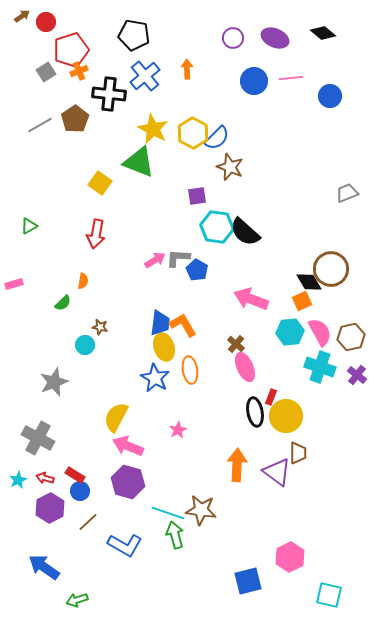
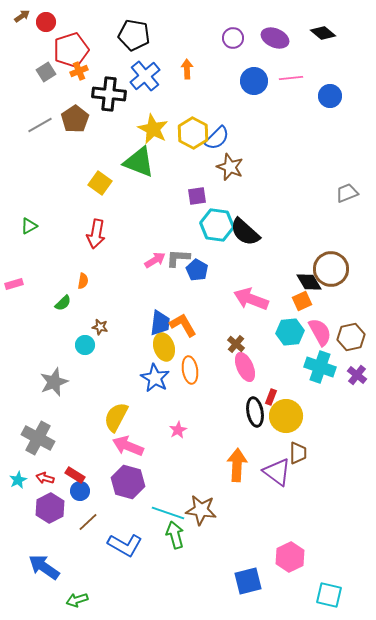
cyan hexagon at (217, 227): moved 2 px up
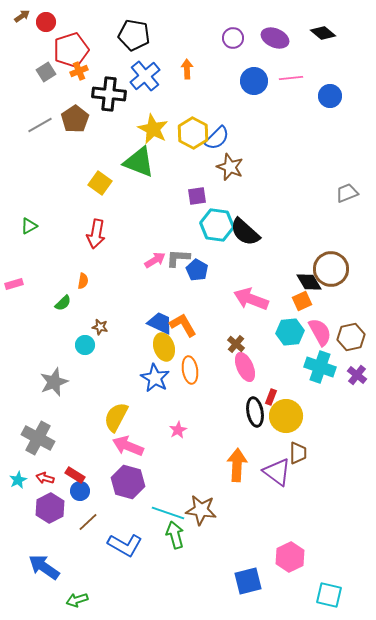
blue trapezoid at (160, 323): rotated 72 degrees counterclockwise
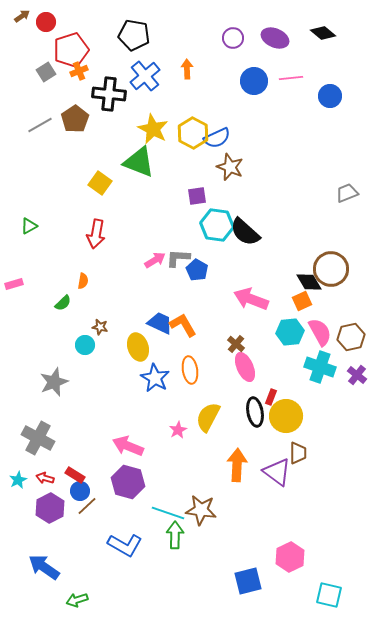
blue semicircle at (217, 138): rotated 20 degrees clockwise
yellow ellipse at (164, 347): moved 26 px left
yellow semicircle at (116, 417): moved 92 px right
brown line at (88, 522): moved 1 px left, 16 px up
green arrow at (175, 535): rotated 16 degrees clockwise
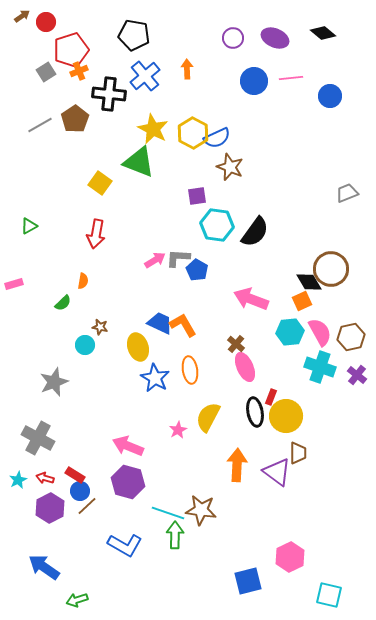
black semicircle at (245, 232): moved 10 px right; rotated 96 degrees counterclockwise
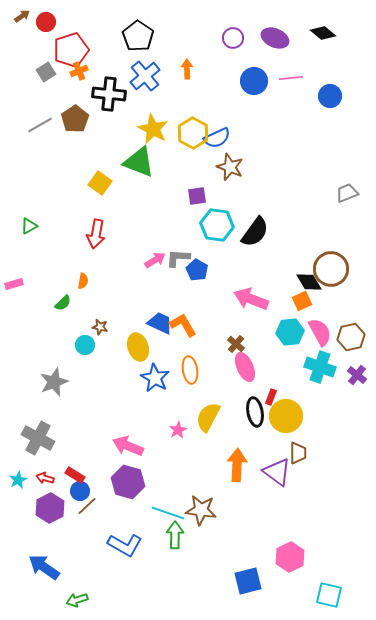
black pentagon at (134, 35): moved 4 px right, 1 px down; rotated 24 degrees clockwise
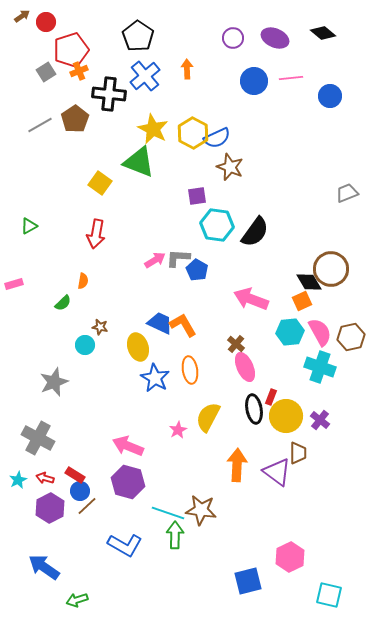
purple cross at (357, 375): moved 37 px left, 45 px down
black ellipse at (255, 412): moved 1 px left, 3 px up
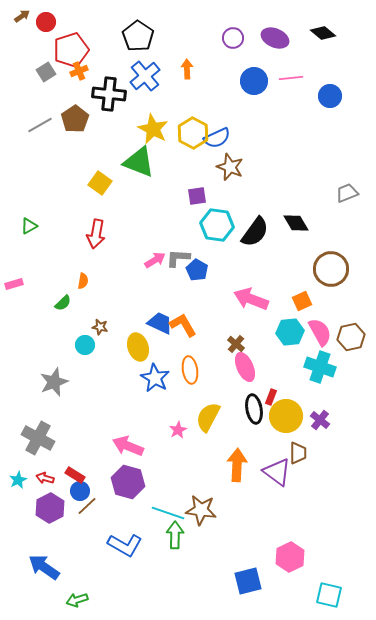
black diamond at (309, 282): moved 13 px left, 59 px up
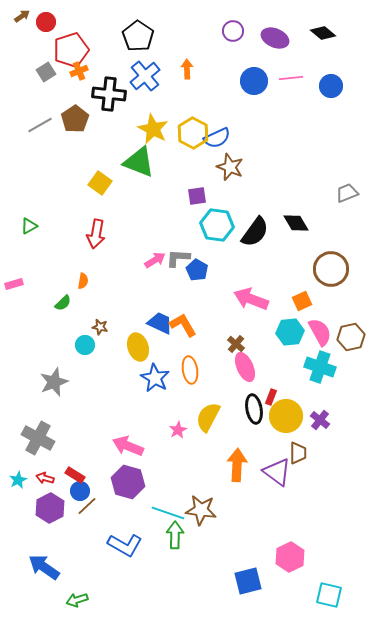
purple circle at (233, 38): moved 7 px up
blue circle at (330, 96): moved 1 px right, 10 px up
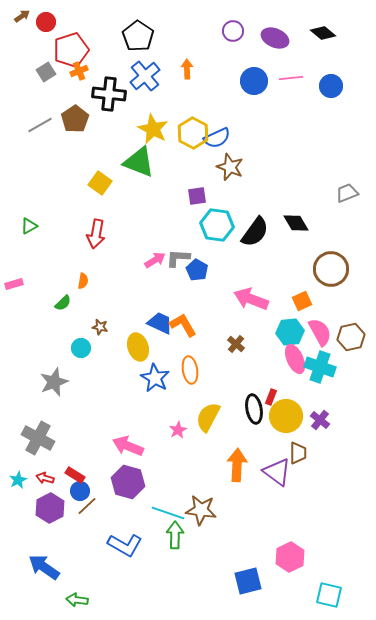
cyan circle at (85, 345): moved 4 px left, 3 px down
pink ellipse at (245, 367): moved 50 px right, 8 px up
green arrow at (77, 600): rotated 25 degrees clockwise
